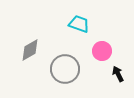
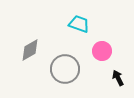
black arrow: moved 4 px down
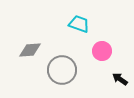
gray diamond: rotated 25 degrees clockwise
gray circle: moved 3 px left, 1 px down
black arrow: moved 2 px right, 1 px down; rotated 28 degrees counterclockwise
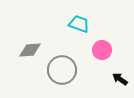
pink circle: moved 1 px up
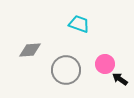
pink circle: moved 3 px right, 14 px down
gray circle: moved 4 px right
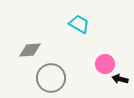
cyan trapezoid: rotated 10 degrees clockwise
gray circle: moved 15 px left, 8 px down
black arrow: rotated 21 degrees counterclockwise
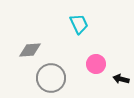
cyan trapezoid: rotated 35 degrees clockwise
pink circle: moved 9 px left
black arrow: moved 1 px right
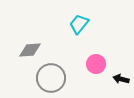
cyan trapezoid: rotated 115 degrees counterclockwise
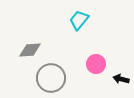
cyan trapezoid: moved 4 px up
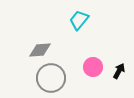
gray diamond: moved 10 px right
pink circle: moved 3 px left, 3 px down
black arrow: moved 2 px left, 8 px up; rotated 105 degrees clockwise
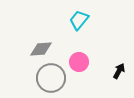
gray diamond: moved 1 px right, 1 px up
pink circle: moved 14 px left, 5 px up
